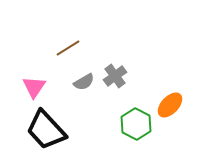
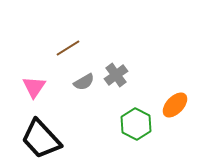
gray cross: moved 1 px right, 1 px up
orange ellipse: moved 5 px right
black trapezoid: moved 5 px left, 9 px down
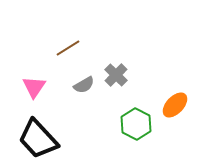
gray cross: rotated 10 degrees counterclockwise
gray semicircle: moved 3 px down
black trapezoid: moved 3 px left
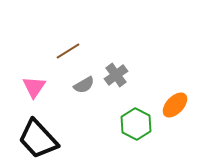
brown line: moved 3 px down
gray cross: rotated 10 degrees clockwise
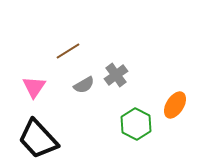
orange ellipse: rotated 12 degrees counterclockwise
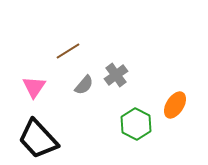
gray semicircle: rotated 20 degrees counterclockwise
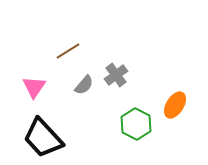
black trapezoid: moved 5 px right, 1 px up
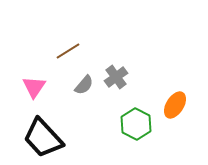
gray cross: moved 2 px down
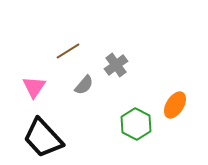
gray cross: moved 12 px up
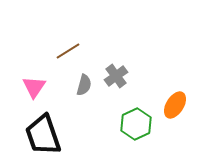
gray cross: moved 11 px down
gray semicircle: rotated 25 degrees counterclockwise
green hexagon: rotated 8 degrees clockwise
black trapezoid: moved 3 px up; rotated 24 degrees clockwise
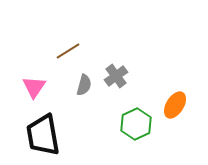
black trapezoid: rotated 9 degrees clockwise
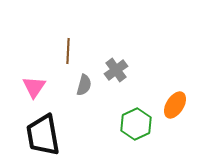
brown line: rotated 55 degrees counterclockwise
gray cross: moved 6 px up
